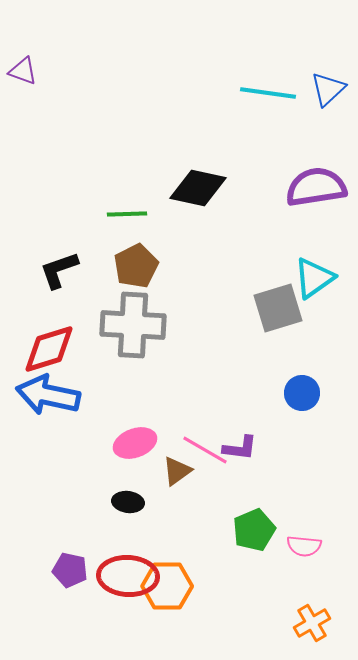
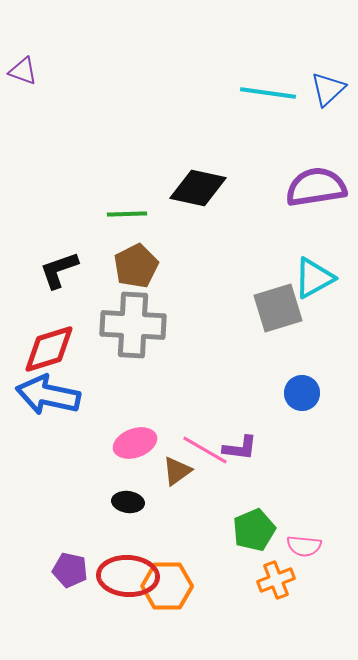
cyan triangle: rotated 6 degrees clockwise
orange cross: moved 36 px left, 43 px up; rotated 9 degrees clockwise
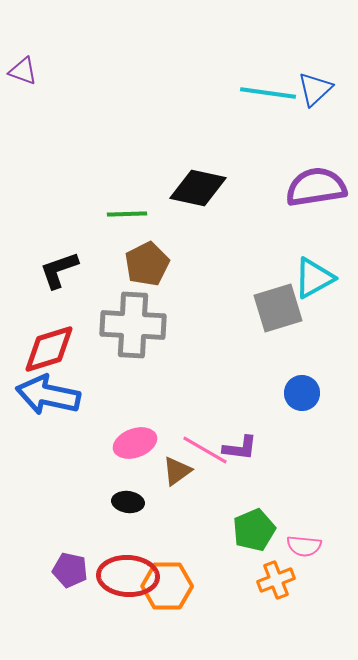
blue triangle: moved 13 px left
brown pentagon: moved 11 px right, 2 px up
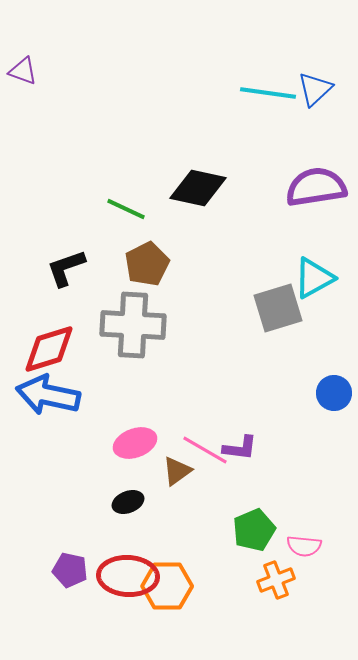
green line: moved 1 px left, 5 px up; rotated 27 degrees clockwise
black L-shape: moved 7 px right, 2 px up
blue circle: moved 32 px right
black ellipse: rotated 28 degrees counterclockwise
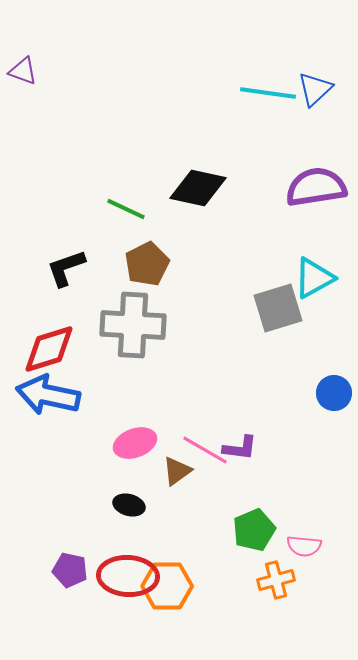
black ellipse: moved 1 px right, 3 px down; rotated 36 degrees clockwise
orange cross: rotated 6 degrees clockwise
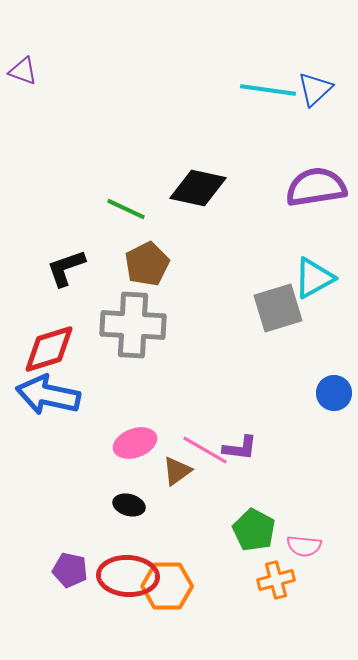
cyan line: moved 3 px up
green pentagon: rotated 21 degrees counterclockwise
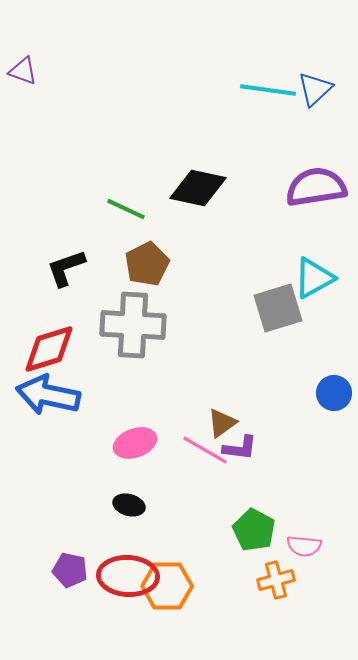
brown triangle: moved 45 px right, 48 px up
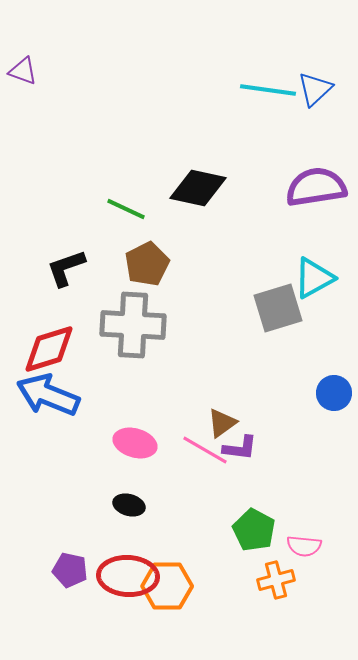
blue arrow: rotated 10 degrees clockwise
pink ellipse: rotated 36 degrees clockwise
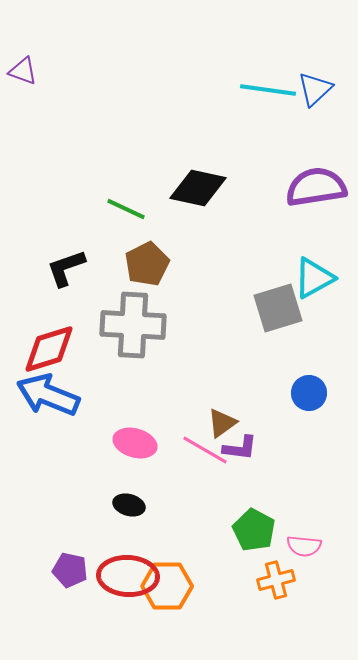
blue circle: moved 25 px left
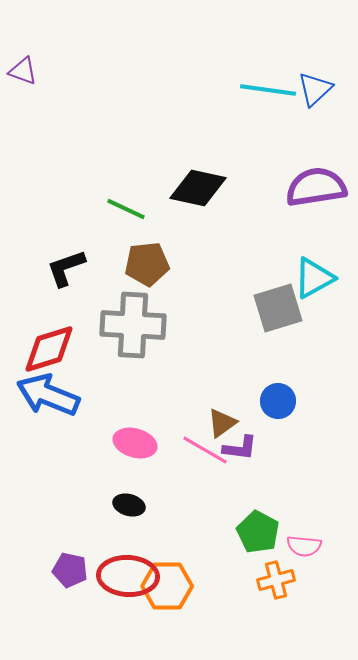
brown pentagon: rotated 21 degrees clockwise
blue circle: moved 31 px left, 8 px down
green pentagon: moved 4 px right, 2 px down
